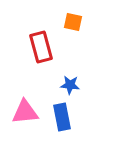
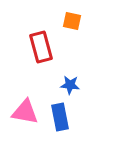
orange square: moved 1 px left, 1 px up
pink triangle: rotated 16 degrees clockwise
blue rectangle: moved 2 px left
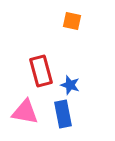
red rectangle: moved 24 px down
blue star: rotated 12 degrees clockwise
blue rectangle: moved 3 px right, 3 px up
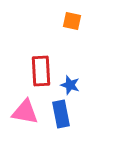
red rectangle: rotated 12 degrees clockwise
blue rectangle: moved 2 px left
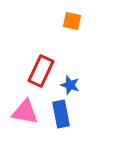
red rectangle: rotated 28 degrees clockwise
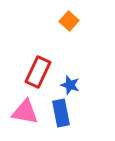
orange square: moved 3 px left; rotated 30 degrees clockwise
red rectangle: moved 3 px left, 1 px down
blue rectangle: moved 1 px up
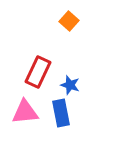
pink triangle: rotated 16 degrees counterclockwise
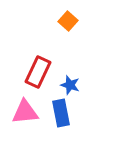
orange square: moved 1 px left
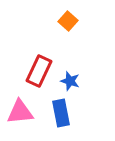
red rectangle: moved 1 px right, 1 px up
blue star: moved 4 px up
pink triangle: moved 5 px left
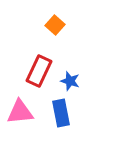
orange square: moved 13 px left, 4 px down
